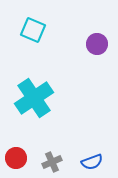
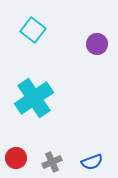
cyan square: rotated 15 degrees clockwise
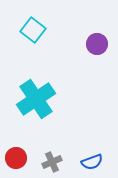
cyan cross: moved 2 px right, 1 px down
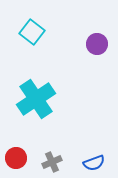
cyan square: moved 1 px left, 2 px down
blue semicircle: moved 2 px right, 1 px down
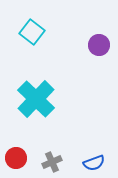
purple circle: moved 2 px right, 1 px down
cyan cross: rotated 12 degrees counterclockwise
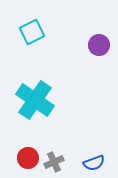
cyan square: rotated 25 degrees clockwise
cyan cross: moved 1 px left, 1 px down; rotated 9 degrees counterclockwise
red circle: moved 12 px right
gray cross: moved 2 px right
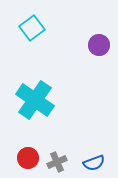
cyan square: moved 4 px up; rotated 10 degrees counterclockwise
gray cross: moved 3 px right
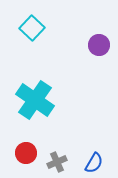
cyan square: rotated 10 degrees counterclockwise
red circle: moved 2 px left, 5 px up
blue semicircle: rotated 40 degrees counterclockwise
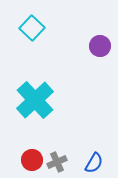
purple circle: moved 1 px right, 1 px down
cyan cross: rotated 12 degrees clockwise
red circle: moved 6 px right, 7 px down
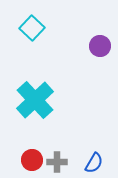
gray cross: rotated 24 degrees clockwise
